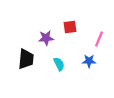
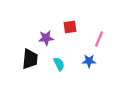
black trapezoid: moved 4 px right
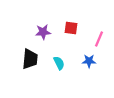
red square: moved 1 px right, 1 px down; rotated 16 degrees clockwise
purple star: moved 3 px left, 6 px up
cyan semicircle: moved 1 px up
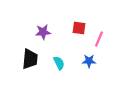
red square: moved 8 px right
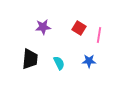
red square: rotated 24 degrees clockwise
purple star: moved 5 px up
pink line: moved 4 px up; rotated 14 degrees counterclockwise
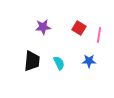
black trapezoid: moved 2 px right, 2 px down
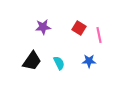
pink line: rotated 21 degrees counterclockwise
black trapezoid: rotated 30 degrees clockwise
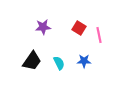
blue star: moved 5 px left
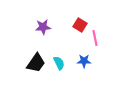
red square: moved 1 px right, 3 px up
pink line: moved 4 px left, 3 px down
black trapezoid: moved 4 px right, 2 px down
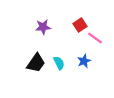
red square: rotated 24 degrees clockwise
pink line: rotated 42 degrees counterclockwise
blue star: rotated 24 degrees counterclockwise
